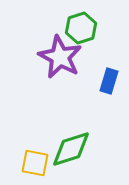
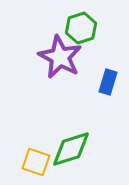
blue rectangle: moved 1 px left, 1 px down
yellow square: moved 1 px right, 1 px up; rotated 8 degrees clockwise
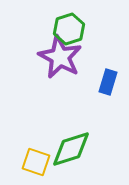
green hexagon: moved 12 px left, 1 px down
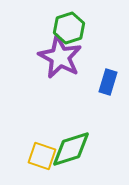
green hexagon: moved 1 px up
yellow square: moved 6 px right, 6 px up
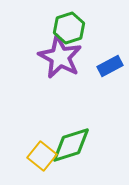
blue rectangle: moved 2 px right, 16 px up; rotated 45 degrees clockwise
green diamond: moved 4 px up
yellow square: rotated 20 degrees clockwise
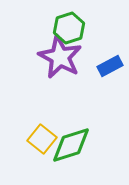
yellow square: moved 17 px up
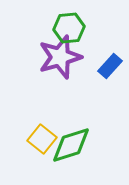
green hexagon: rotated 12 degrees clockwise
purple star: rotated 27 degrees clockwise
blue rectangle: rotated 20 degrees counterclockwise
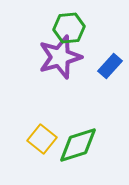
green diamond: moved 7 px right
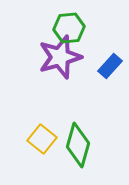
green diamond: rotated 57 degrees counterclockwise
